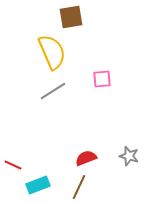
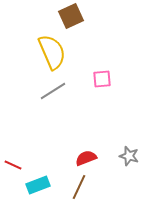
brown square: moved 1 px up; rotated 15 degrees counterclockwise
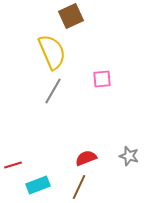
gray line: rotated 28 degrees counterclockwise
red line: rotated 42 degrees counterclockwise
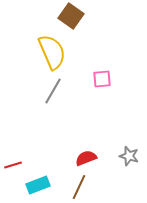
brown square: rotated 30 degrees counterclockwise
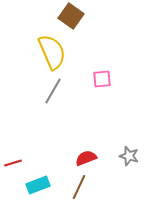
red line: moved 2 px up
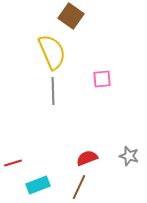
gray line: rotated 32 degrees counterclockwise
red semicircle: moved 1 px right
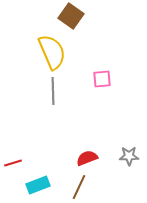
gray star: rotated 18 degrees counterclockwise
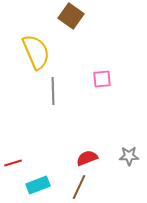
yellow semicircle: moved 16 px left
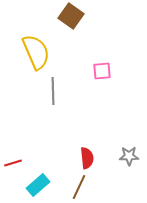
pink square: moved 8 px up
red semicircle: rotated 105 degrees clockwise
cyan rectangle: rotated 20 degrees counterclockwise
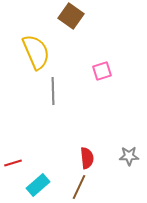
pink square: rotated 12 degrees counterclockwise
